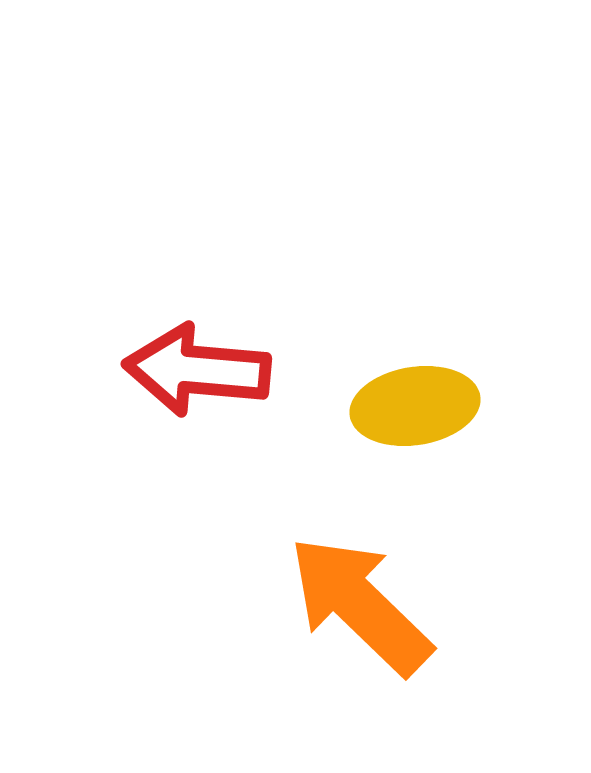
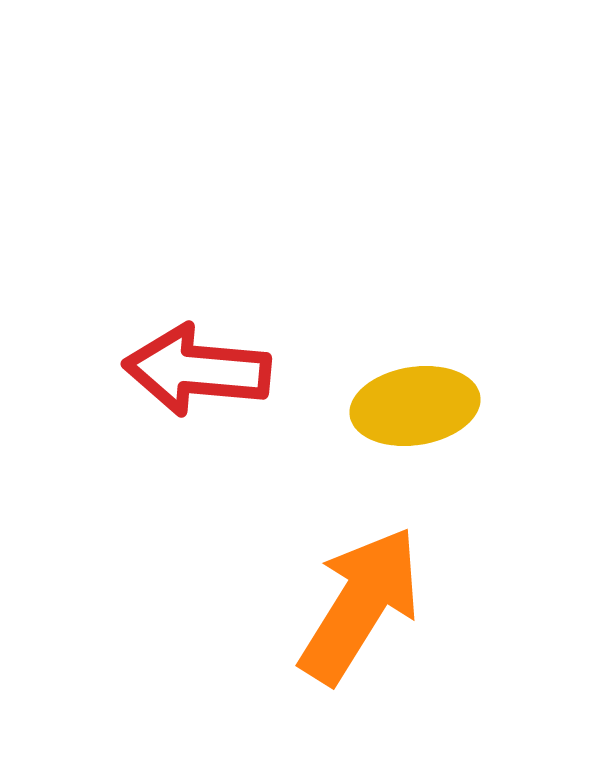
orange arrow: rotated 78 degrees clockwise
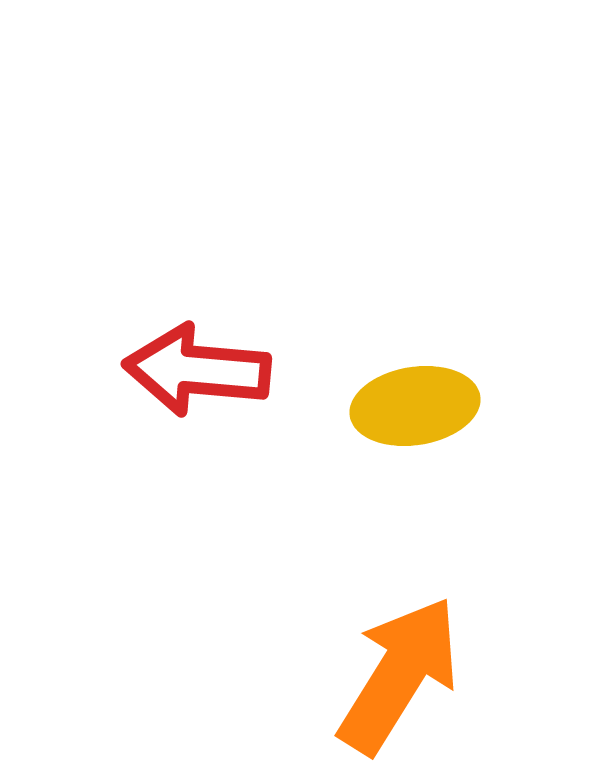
orange arrow: moved 39 px right, 70 px down
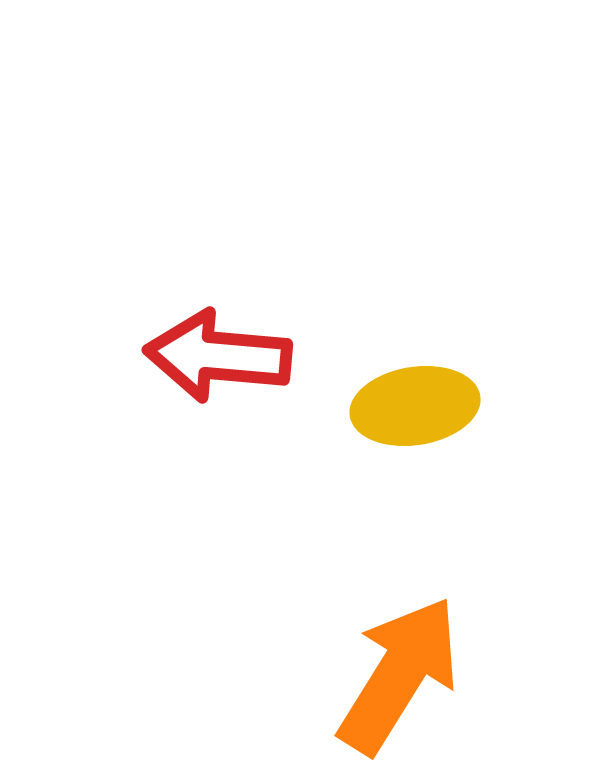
red arrow: moved 21 px right, 14 px up
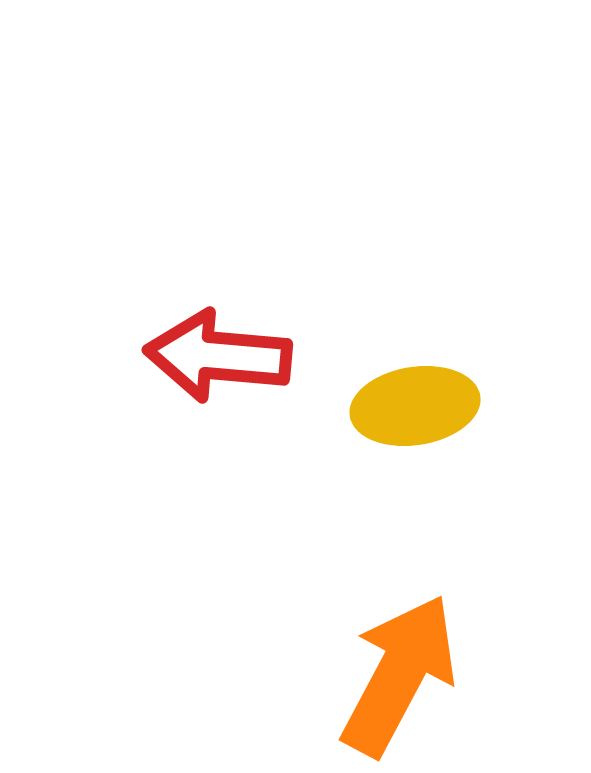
orange arrow: rotated 4 degrees counterclockwise
